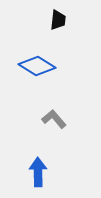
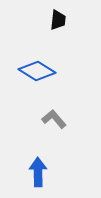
blue diamond: moved 5 px down
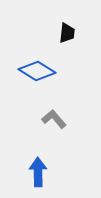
black trapezoid: moved 9 px right, 13 px down
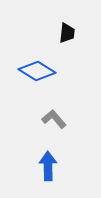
blue arrow: moved 10 px right, 6 px up
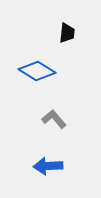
blue arrow: rotated 92 degrees counterclockwise
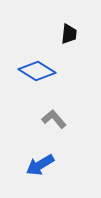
black trapezoid: moved 2 px right, 1 px down
blue arrow: moved 8 px left, 1 px up; rotated 28 degrees counterclockwise
